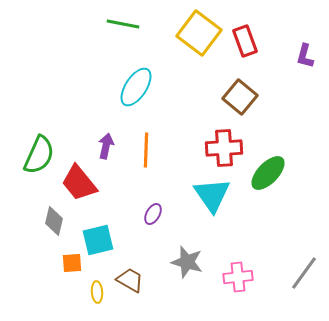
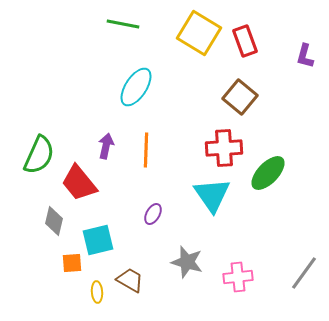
yellow square: rotated 6 degrees counterclockwise
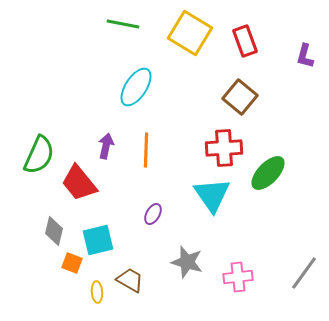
yellow square: moved 9 px left
gray diamond: moved 10 px down
orange square: rotated 25 degrees clockwise
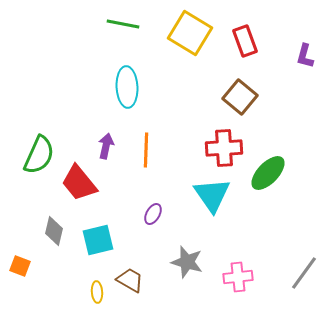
cyan ellipse: moved 9 px left; rotated 36 degrees counterclockwise
orange square: moved 52 px left, 3 px down
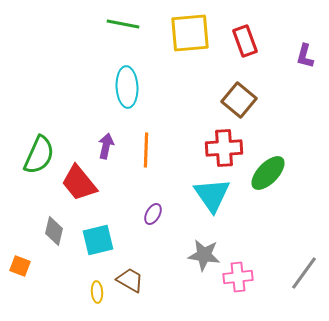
yellow square: rotated 36 degrees counterclockwise
brown square: moved 1 px left, 3 px down
gray star: moved 17 px right, 7 px up; rotated 8 degrees counterclockwise
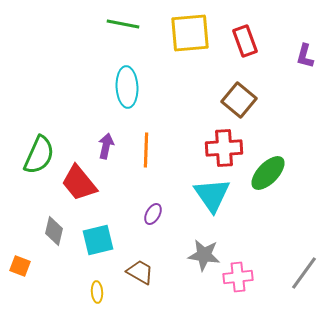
brown trapezoid: moved 10 px right, 8 px up
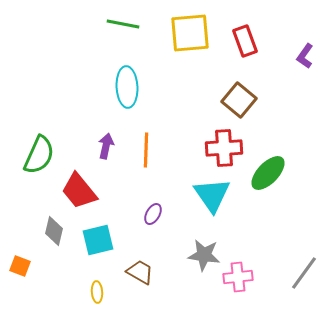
purple L-shape: rotated 20 degrees clockwise
red trapezoid: moved 8 px down
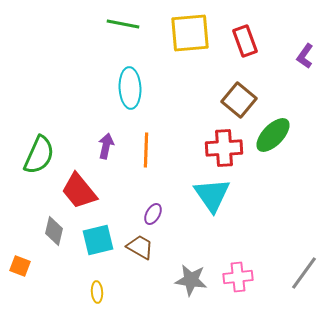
cyan ellipse: moved 3 px right, 1 px down
green ellipse: moved 5 px right, 38 px up
gray star: moved 13 px left, 25 px down
brown trapezoid: moved 25 px up
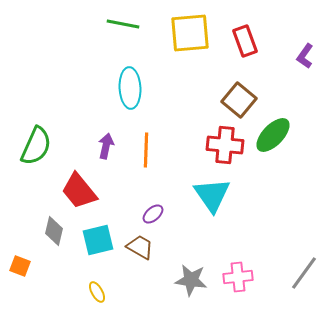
red cross: moved 1 px right, 3 px up; rotated 9 degrees clockwise
green semicircle: moved 3 px left, 9 px up
purple ellipse: rotated 20 degrees clockwise
yellow ellipse: rotated 25 degrees counterclockwise
